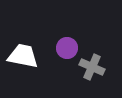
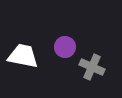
purple circle: moved 2 px left, 1 px up
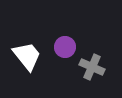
white trapezoid: moved 4 px right; rotated 40 degrees clockwise
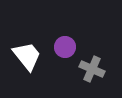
gray cross: moved 2 px down
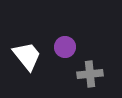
gray cross: moved 2 px left, 5 px down; rotated 30 degrees counterclockwise
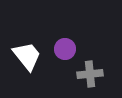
purple circle: moved 2 px down
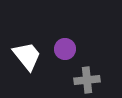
gray cross: moved 3 px left, 6 px down
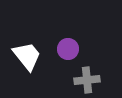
purple circle: moved 3 px right
